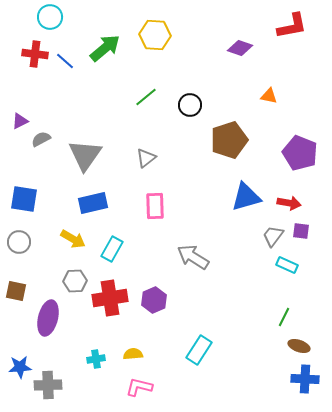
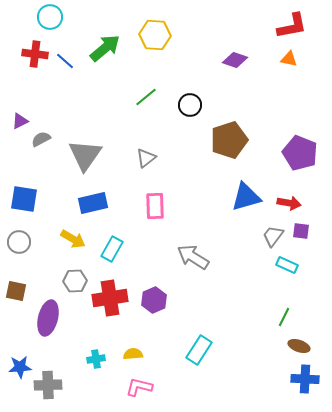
purple diamond at (240, 48): moved 5 px left, 12 px down
orange triangle at (269, 96): moved 20 px right, 37 px up
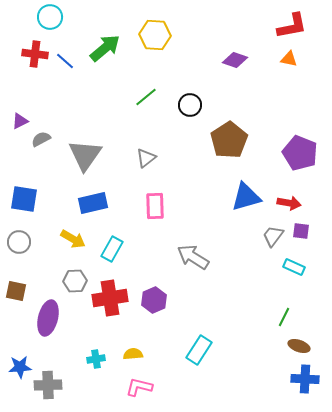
brown pentagon at (229, 140): rotated 15 degrees counterclockwise
cyan rectangle at (287, 265): moved 7 px right, 2 px down
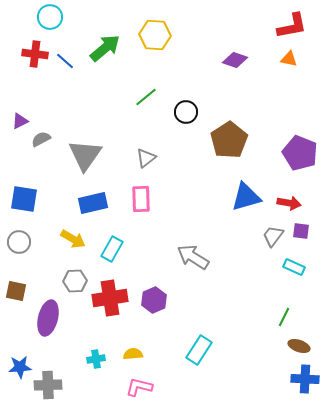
black circle at (190, 105): moved 4 px left, 7 px down
pink rectangle at (155, 206): moved 14 px left, 7 px up
